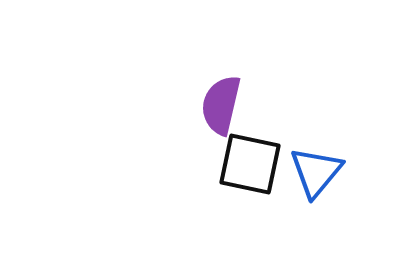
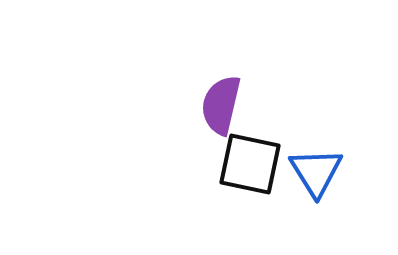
blue triangle: rotated 12 degrees counterclockwise
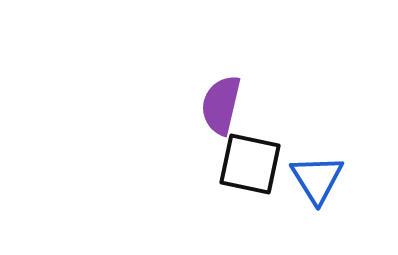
blue triangle: moved 1 px right, 7 px down
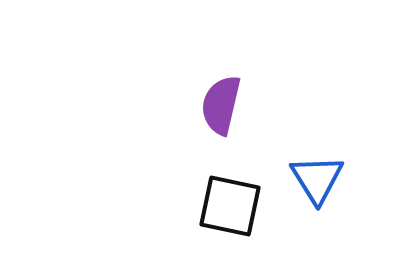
black square: moved 20 px left, 42 px down
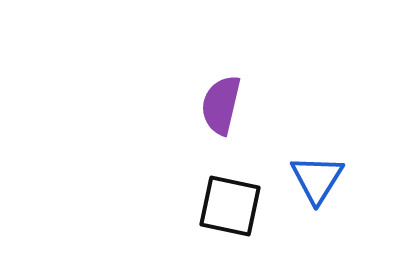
blue triangle: rotated 4 degrees clockwise
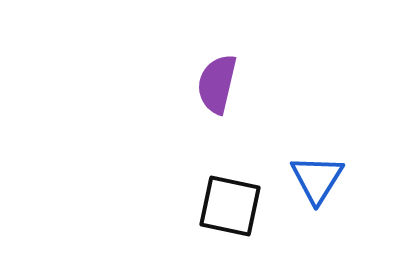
purple semicircle: moved 4 px left, 21 px up
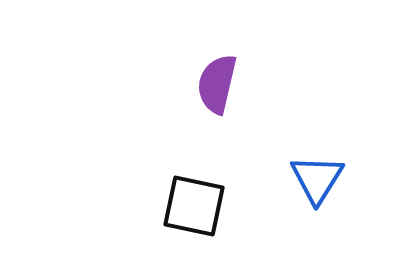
black square: moved 36 px left
